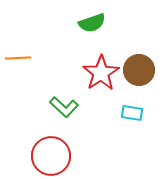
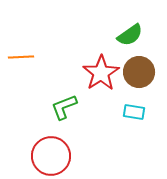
green semicircle: moved 38 px right, 12 px down; rotated 16 degrees counterclockwise
orange line: moved 3 px right, 1 px up
brown circle: moved 2 px down
green L-shape: rotated 116 degrees clockwise
cyan rectangle: moved 2 px right, 1 px up
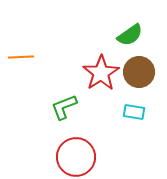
red circle: moved 25 px right, 1 px down
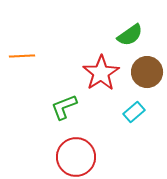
orange line: moved 1 px right, 1 px up
brown circle: moved 8 px right
cyan rectangle: rotated 50 degrees counterclockwise
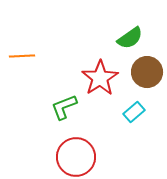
green semicircle: moved 3 px down
red star: moved 1 px left, 5 px down
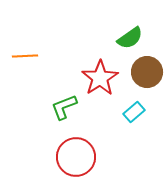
orange line: moved 3 px right
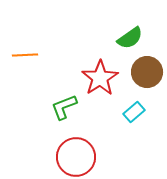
orange line: moved 1 px up
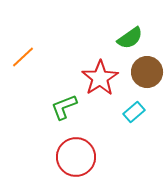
orange line: moved 2 px left, 2 px down; rotated 40 degrees counterclockwise
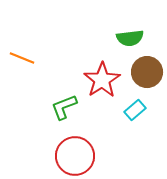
green semicircle: rotated 28 degrees clockwise
orange line: moved 1 px left, 1 px down; rotated 65 degrees clockwise
red star: moved 2 px right, 2 px down
cyan rectangle: moved 1 px right, 2 px up
red circle: moved 1 px left, 1 px up
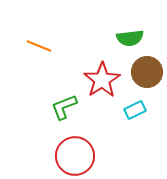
orange line: moved 17 px right, 12 px up
cyan rectangle: rotated 15 degrees clockwise
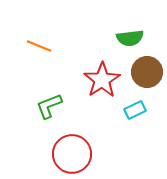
green L-shape: moved 15 px left, 1 px up
red circle: moved 3 px left, 2 px up
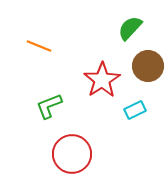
green semicircle: moved 10 px up; rotated 140 degrees clockwise
brown circle: moved 1 px right, 6 px up
